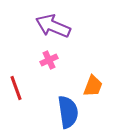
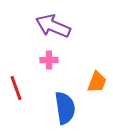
pink cross: rotated 24 degrees clockwise
orange trapezoid: moved 4 px right, 4 px up
blue semicircle: moved 3 px left, 4 px up
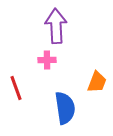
purple arrow: moved 3 px right; rotated 64 degrees clockwise
pink cross: moved 2 px left
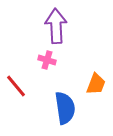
pink cross: rotated 18 degrees clockwise
orange trapezoid: moved 1 px left, 2 px down
red line: moved 2 px up; rotated 20 degrees counterclockwise
